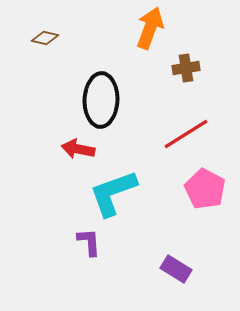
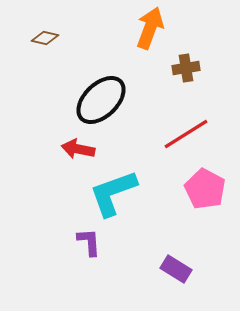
black ellipse: rotated 44 degrees clockwise
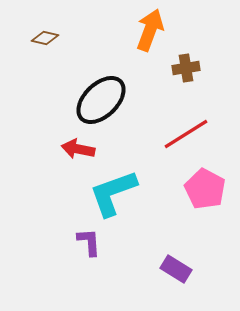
orange arrow: moved 2 px down
